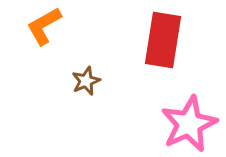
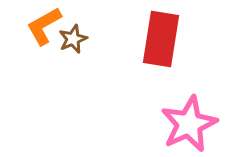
red rectangle: moved 2 px left, 1 px up
brown star: moved 13 px left, 42 px up
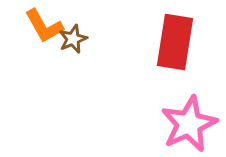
orange L-shape: rotated 90 degrees counterclockwise
red rectangle: moved 14 px right, 3 px down
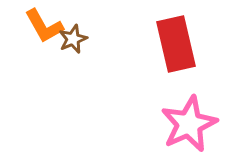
red rectangle: moved 1 px right, 2 px down; rotated 22 degrees counterclockwise
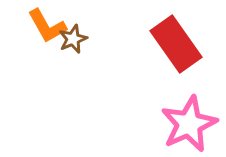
orange L-shape: moved 3 px right
red rectangle: rotated 22 degrees counterclockwise
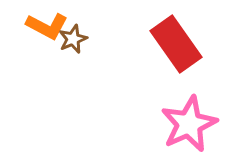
orange L-shape: rotated 33 degrees counterclockwise
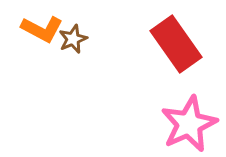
orange L-shape: moved 5 px left, 3 px down
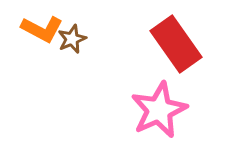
brown star: moved 1 px left
pink star: moved 30 px left, 14 px up
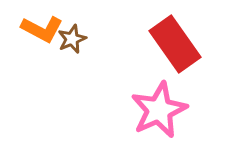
red rectangle: moved 1 px left
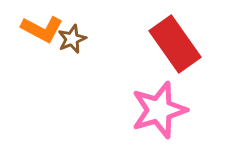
pink star: rotated 8 degrees clockwise
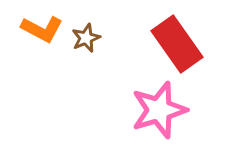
brown star: moved 14 px right, 1 px up
red rectangle: moved 2 px right
